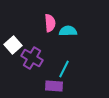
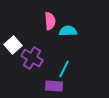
pink semicircle: moved 2 px up
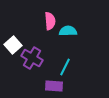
cyan line: moved 1 px right, 2 px up
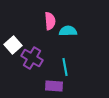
cyan line: rotated 36 degrees counterclockwise
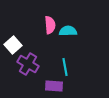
pink semicircle: moved 4 px down
purple cross: moved 4 px left, 6 px down
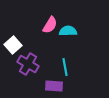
pink semicircle: rotated 36 degrees clockwise
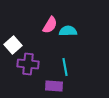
purple cross: rotated 25 degrees counterclockwise
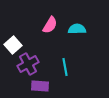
cyan semicircle: moved 9 px right, 2 px up
purple cross: rotated 35 degrees counterclockwise
purple rectangle: moved 14 px left
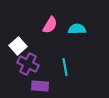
white square: moved 5 px right, 1 px down
purple cross: rotated 35 degrees counterclockwise
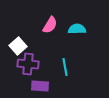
purple cross: rotated 20 degrees counterclockwise
